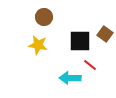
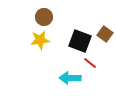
black square: rotated 20 degrees clockwise
yellow star: moved 2 px right, 5 px up; rotated 18 degrees counterclockwise
red line: moved 2 px up
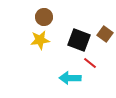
black square: moved 1 px left, 1 px up
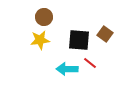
black square: rotated 15 degrees counterclockwise
cyan arrow: moved 3 px left, 9 px up
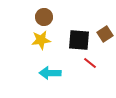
brown square: rotated 21 degrees clockwise
yellow star: moved 1 px right
cyan arrow: moved 17 px left, 4 px down
